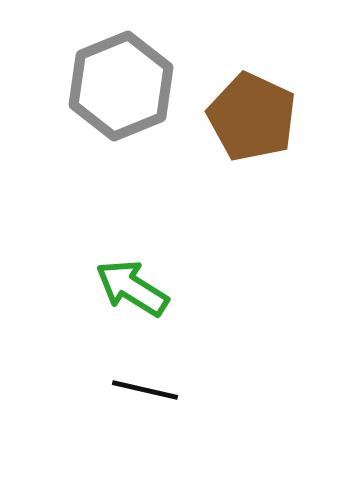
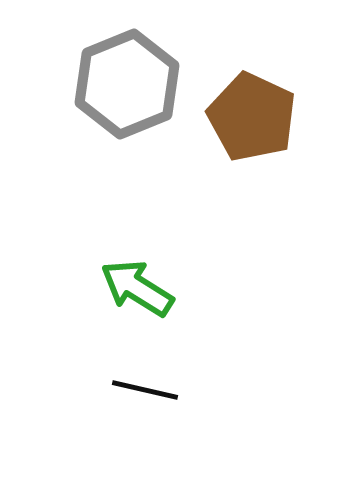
gray hexagon: moved 6 px right, 2 px up
green arrow: moved 5 px right
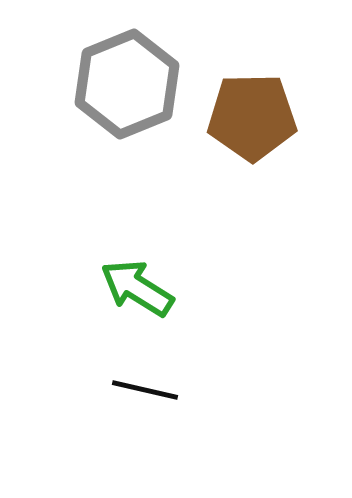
brown pentagon: rotated 26 degrees counterclockwise
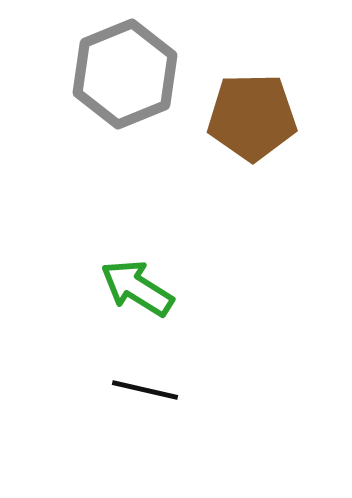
gray hexagon: moved 2 px left, 10 px up
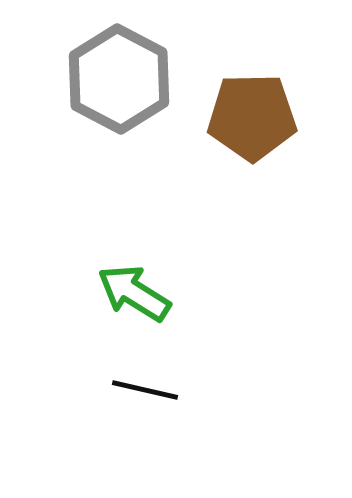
gray hexagon: moved 6 px left, 5 px down; rotated 10 degrees counterclockwise
green arrow: moved 3 px left, 5 px down
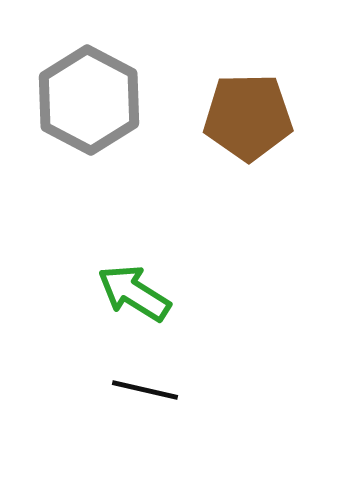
gray hexagon: moved 30 px left, 21 px down
brown pentagon: moved 4 px left
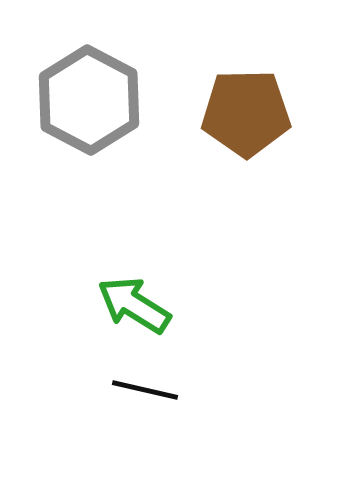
brown pentagon: moved 2 px left, 4 px up
green arrow: moved 12 px down
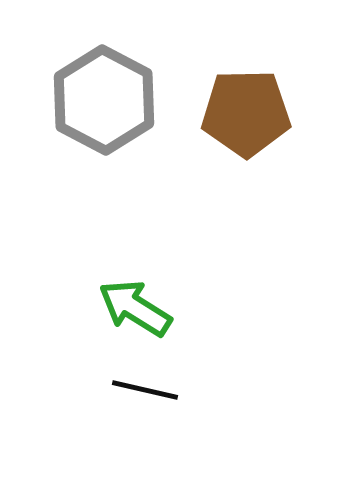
gray hexagon: moved 15 px right
green arrow: moved 1 px right, 3 px down
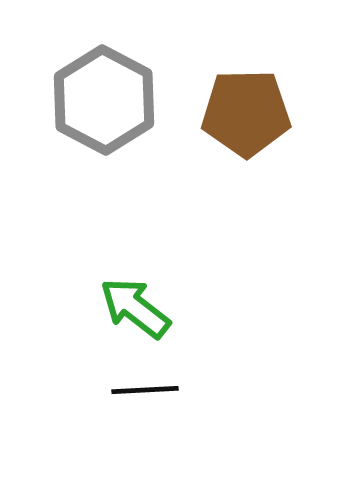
green arrow: rotated 6 degrees clockwise
black line: rotated 16 degrees counterclockwise
